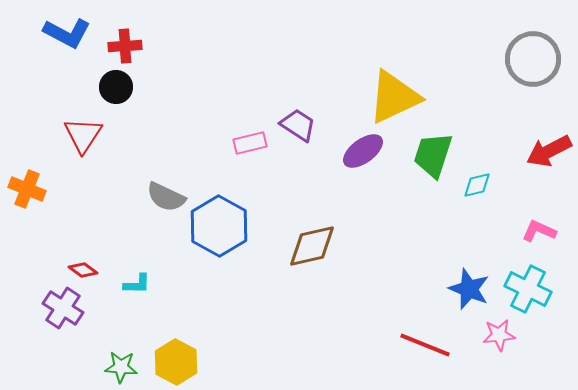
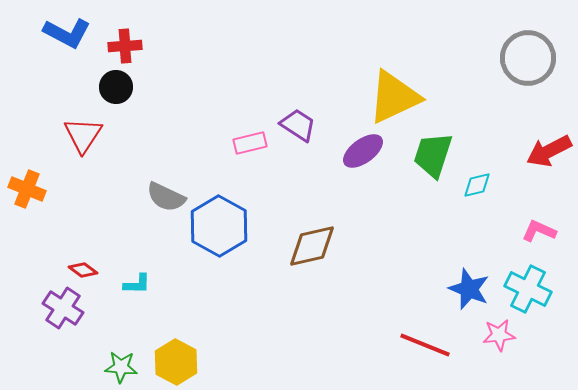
gray circle: moved 5 px left, 1 px up
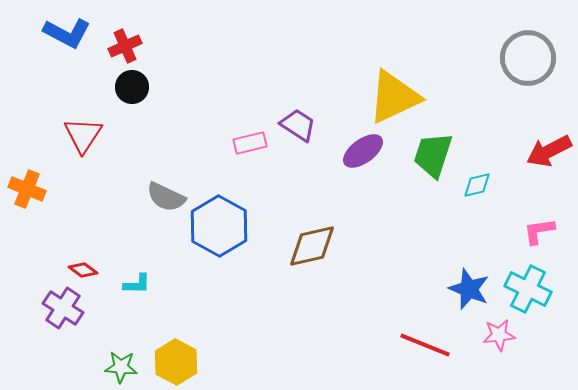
red cross: rotated 20 degrees counterclockwise
black circle: moved 16 px right
pink L-shape: rotated 32 degrees counterclockwise
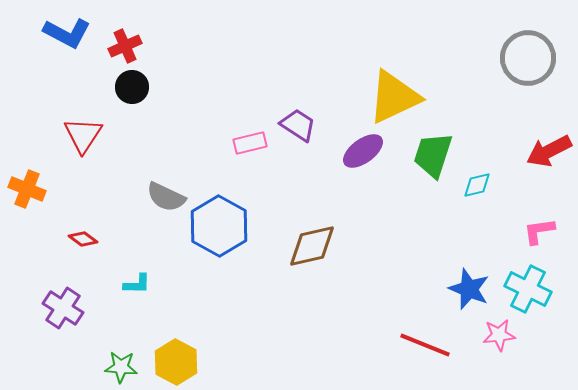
red diamond: moved 31 px up
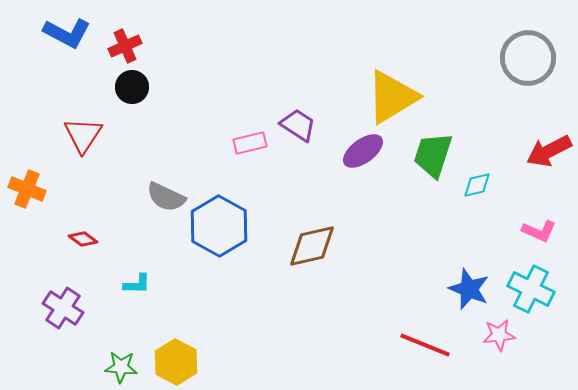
yellow triangle: moved 2 px left; rotated 6 degrees counterclockwise
pink L-shape: rotated 148 degrees counterclockwise
cyan cross: moved 3 px right
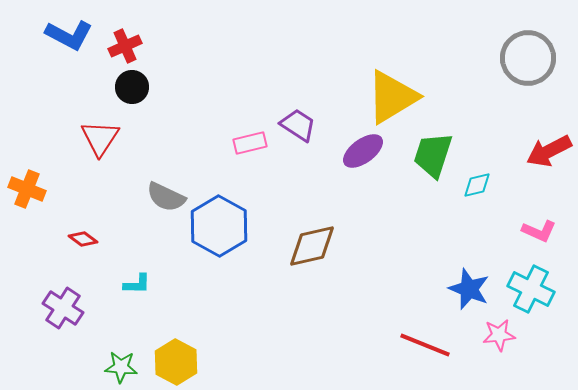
blue L-shape: moved 2 px right, 2 px down
red triangle: moved 17 px right, 3 px down
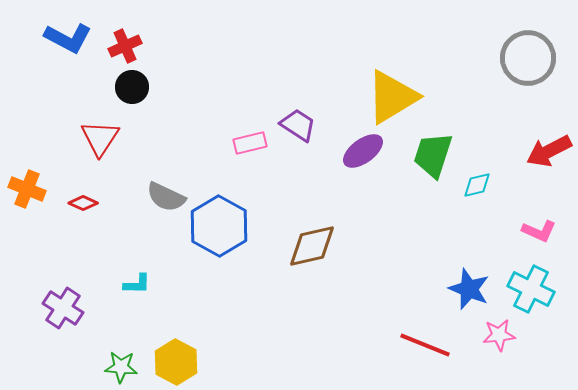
blue L-shape: moved 1 px left, 3 px down
red diamond: moved 36 px up; rotated 12 degrees counterclockwise
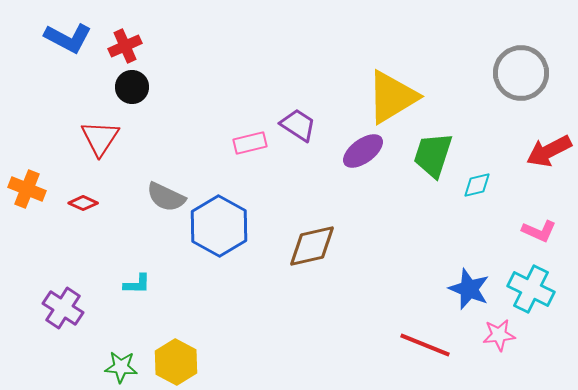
gray circle: moved 7 px left, 15 px down
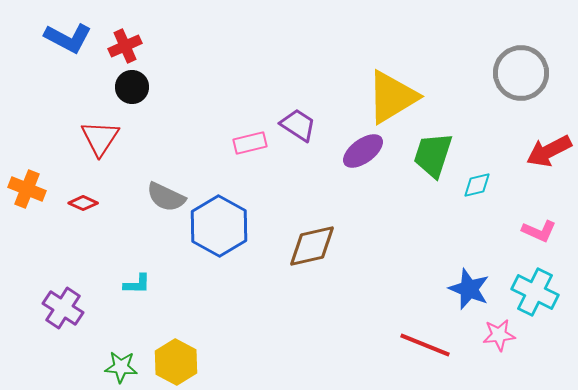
cyan cross: moved 4 px right, 3 px down
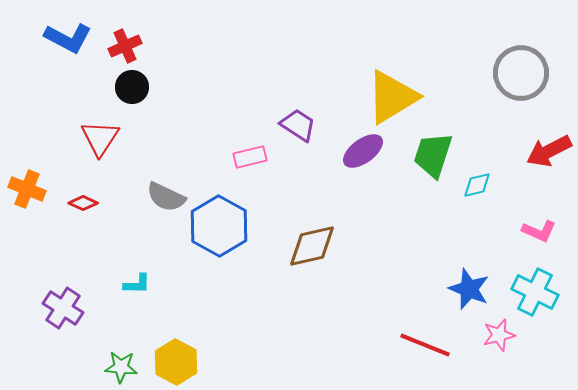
pink rectangle: moved 14 px down
pink star: rotated 8 degrees counterclockwise
